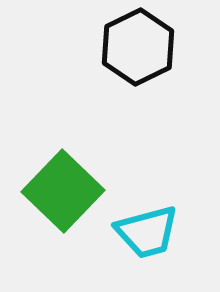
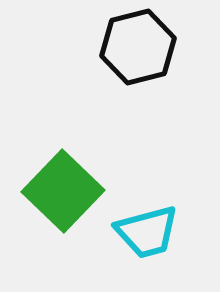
black hexagon: rotated 12 degrees clockwise
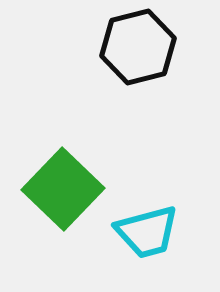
green square: moved 2 px up
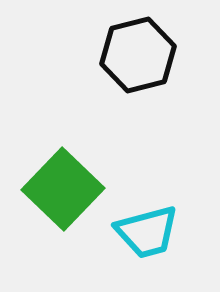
black hexagon: moved 8 px down
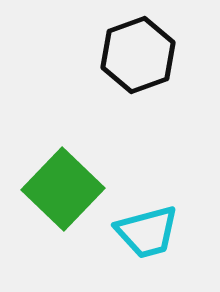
black hexagon: rotated 6 degrees counterclockwise
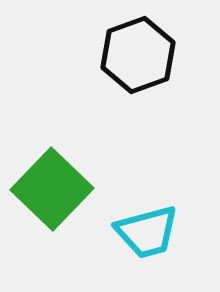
green square: moved 11 px left
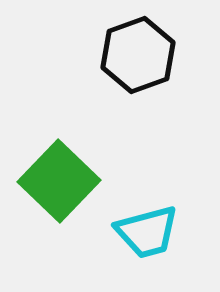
green square: moved 7 px right, 8 px up
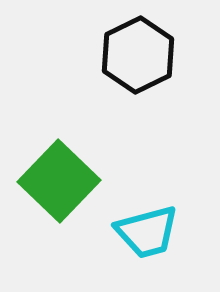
black hexagon: rotated 6 degrees counterclockwise
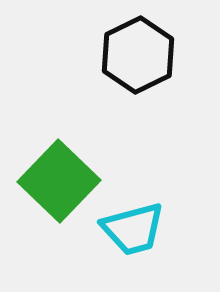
cyan trapezoid: moved 14 px left, 3 px up
